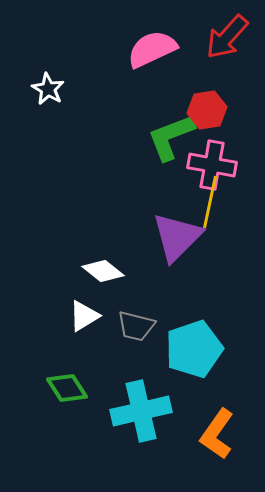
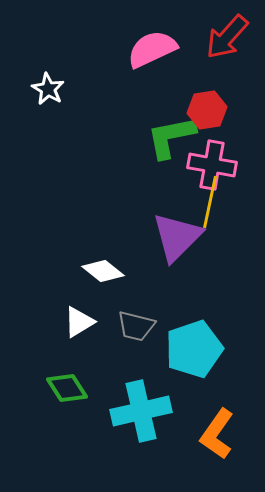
green L-shape: rotated 10 degrees clockwise
white triangle: moved 5 px left, 6 px down
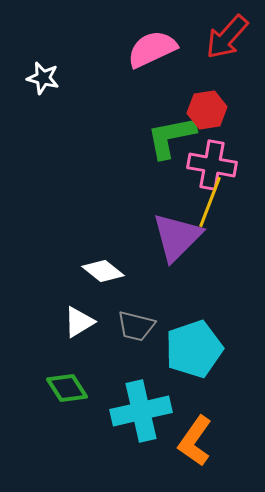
white star: moved 5 px left, 11 px up; rotated 16 degrees counterclockwise
yellow line: rotated 9 degrees clockwise
orange L-shape: moved 22 px left, 7 px down
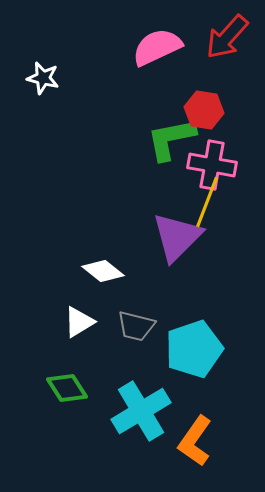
pink semicircle: moved 5 px right, 2 px up
red hexagon: moved 3 px left; rotated 18 degrees clockwise
green L-shape: moved 2 px down
yellow line: moved 3 px left
cyan cross: rotated 18 degrees counterclockwise
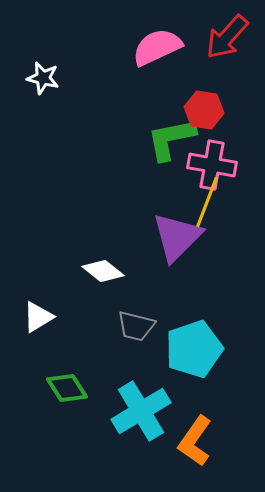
white triangle: moved 41 px left, 5 px up
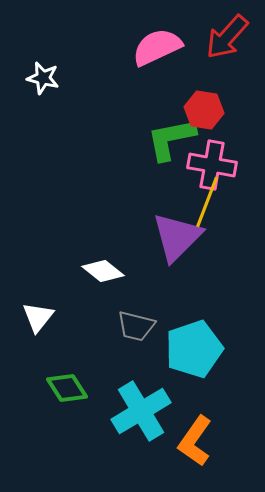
white triangle: rotated 20 degrees counterclockwise
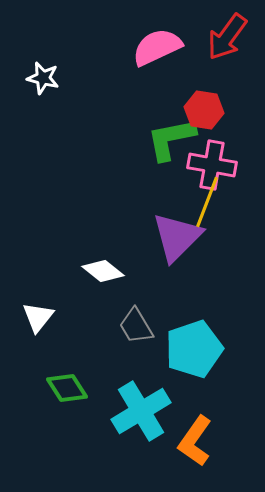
red arrow: rotated 6 degrees counterclockwise
gray trapezoid: rotated 45 degrees clockwise
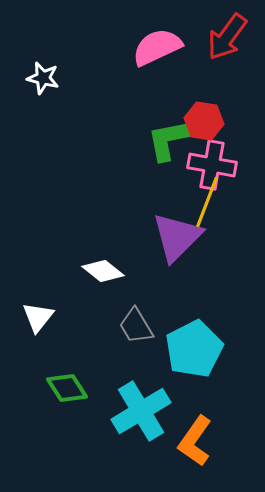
red hexagon: moved 11 px down
cyan pentagon: rotated 8 degrees counterclockwise
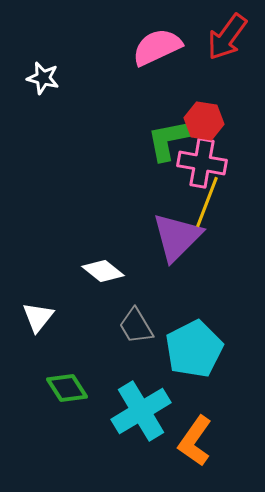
pink cross: moved 10 px left, 2 px up
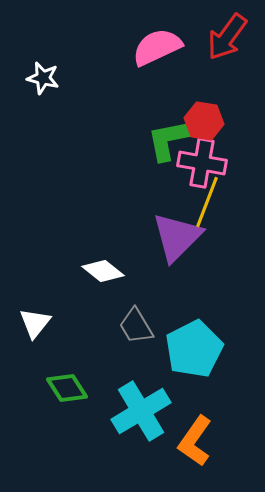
white triangle: moved 3 px left, 6 px down
